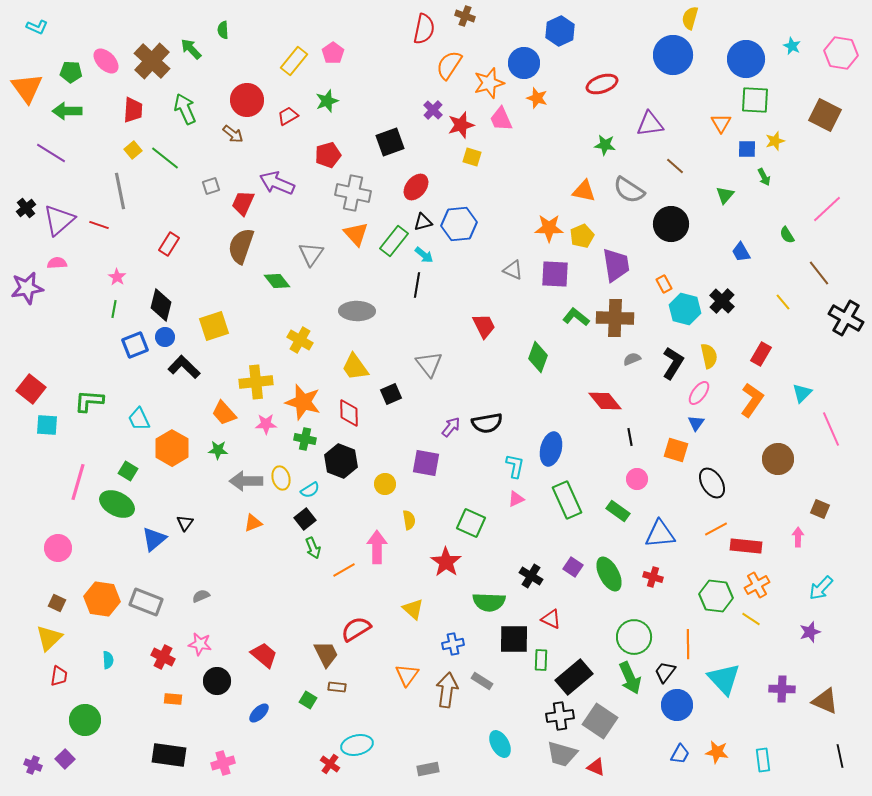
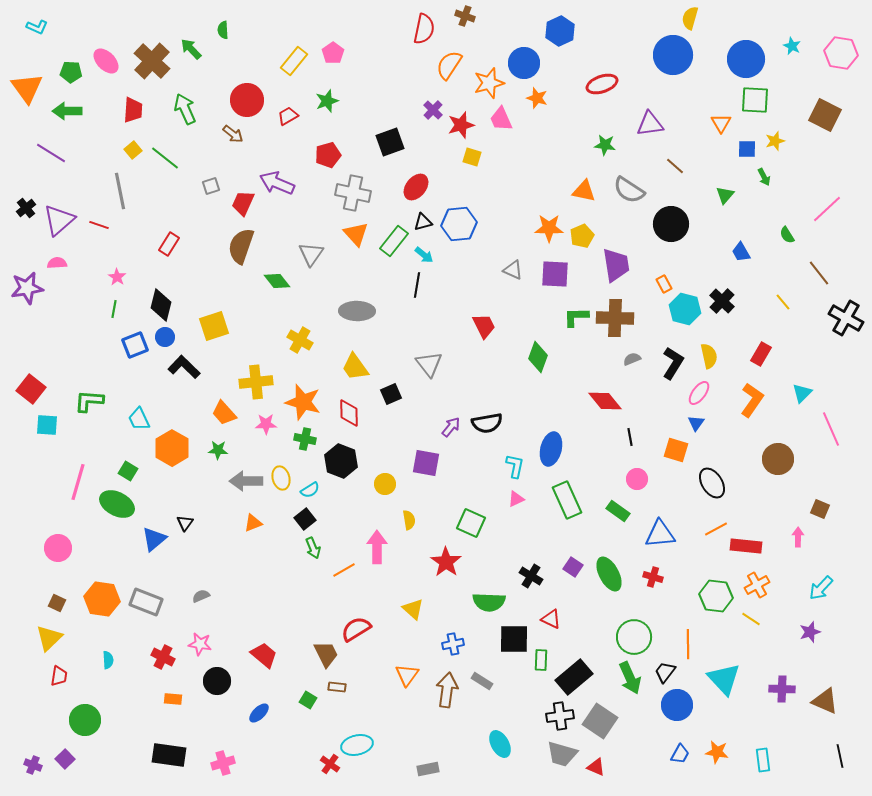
green L-shape at (576, 317): rotated 40 degrees counterclockwise
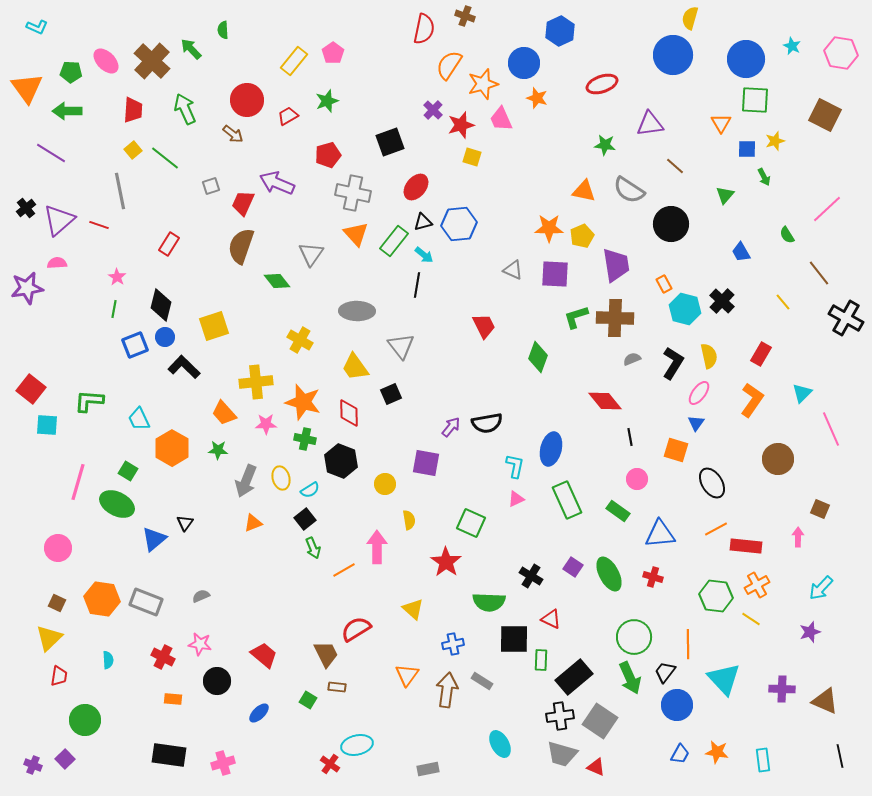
orange star at (489, 83): moved 6 px left, 1 px down
green L-shape at (576, 317): rotated 16 degrees counterclockwise
gray triangle at (429, 364): moved 28 px left, 18 px up
gray arrow at (246, 481): rotated 68 degrees counterclockwise
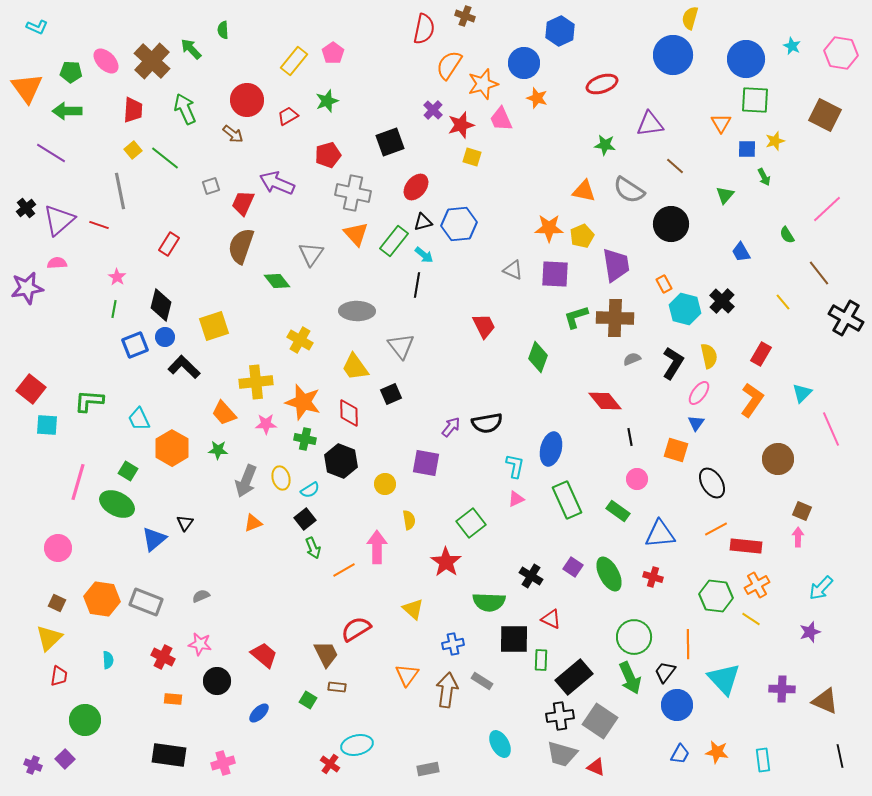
brown square at (820, 509): moved 18 px left, 2 px down
green square at (471, 523): rotated 28 degrees clockwise
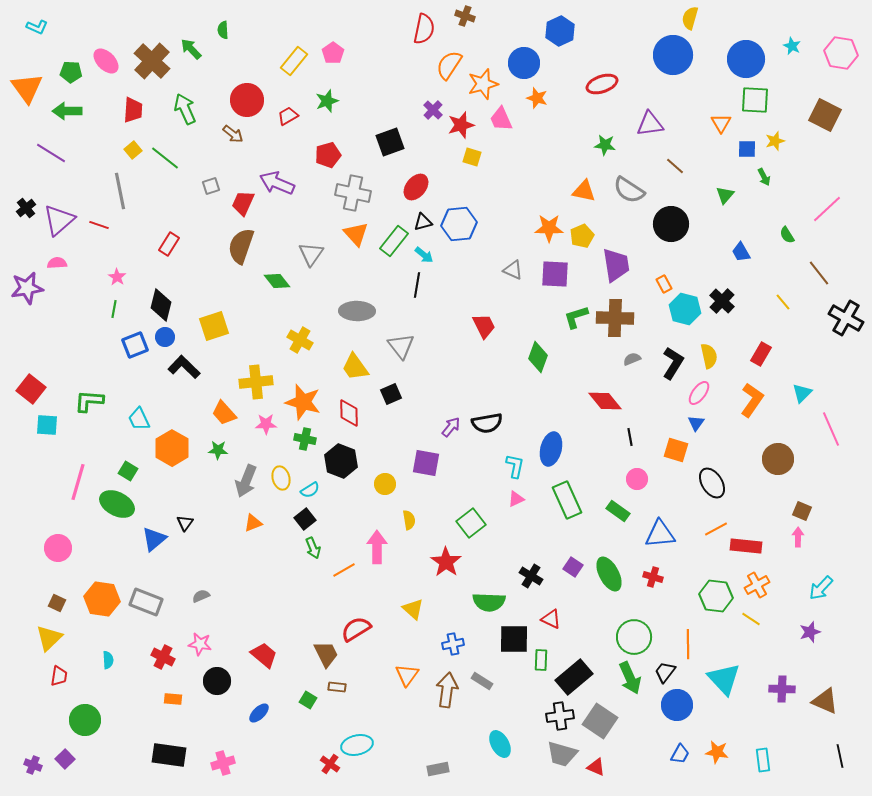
gray rectangle at (428, 769): moved 10 px right
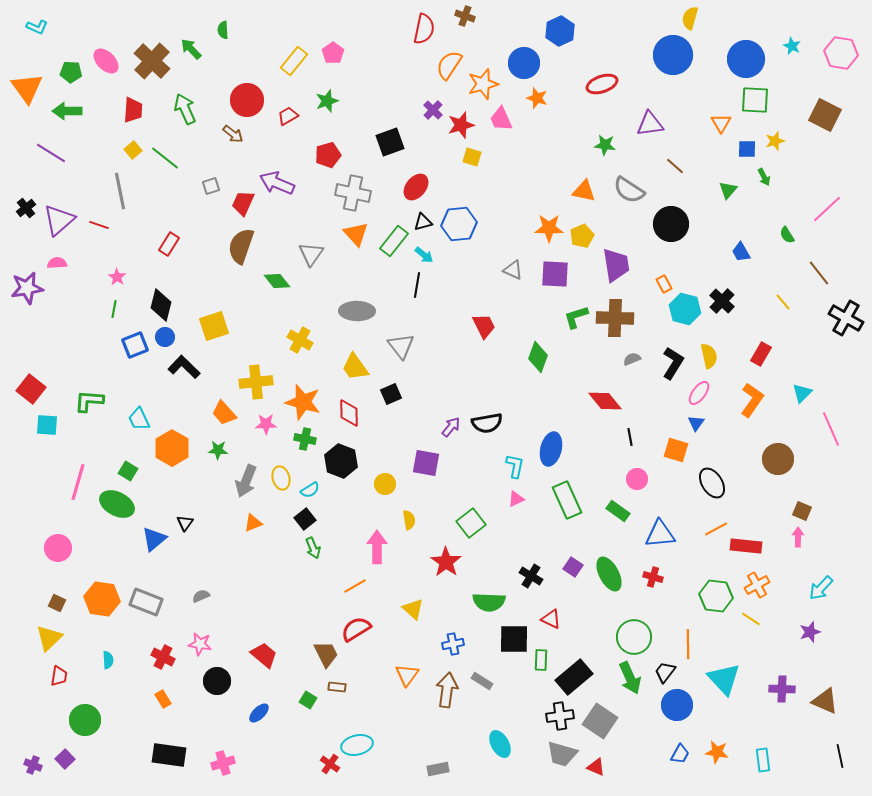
green triangle at (725, 195): moved 3 px right, 5 px up
orange line at (344, 570): moved 11 px right, 16 px down
orange rectangle at (173, 699): moved 10 px left; rotated 54 degrees clockwise
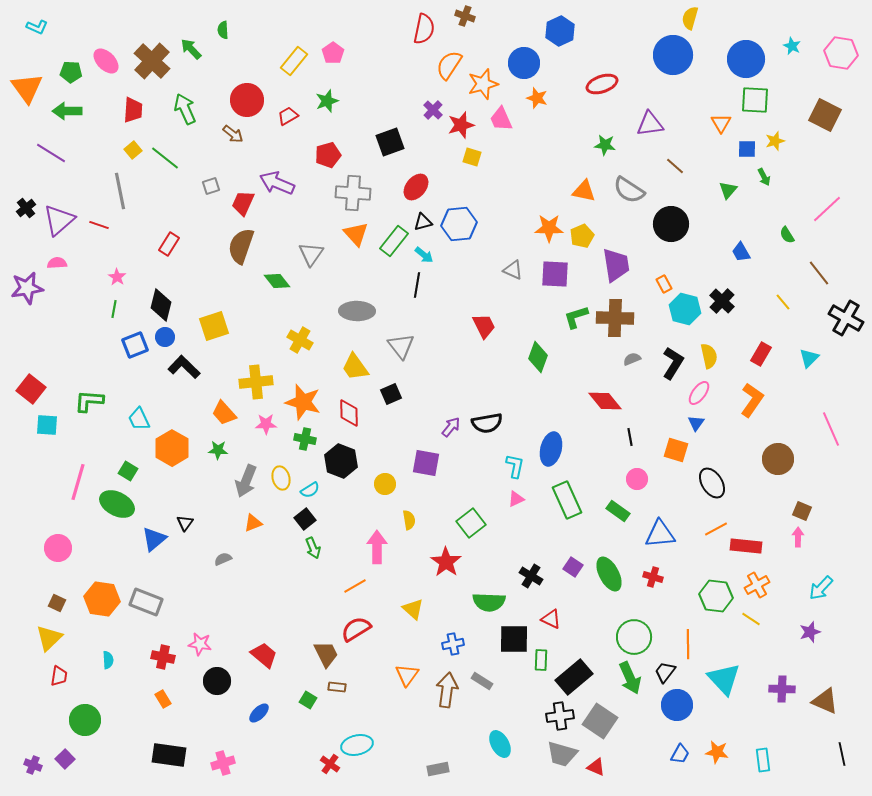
gray cross at (353, 193): rotated 8 degrees counterclockwise
cyan triangle at (802, 393): moved 7 px right, 35 px up
gray semicircle at (201, 596): moved 22 px right, 37 px up
red cross at (163, 657): rotated 15 degrees counterclockwise
black line at (840, 756): moved 2 px right, 2 px up
